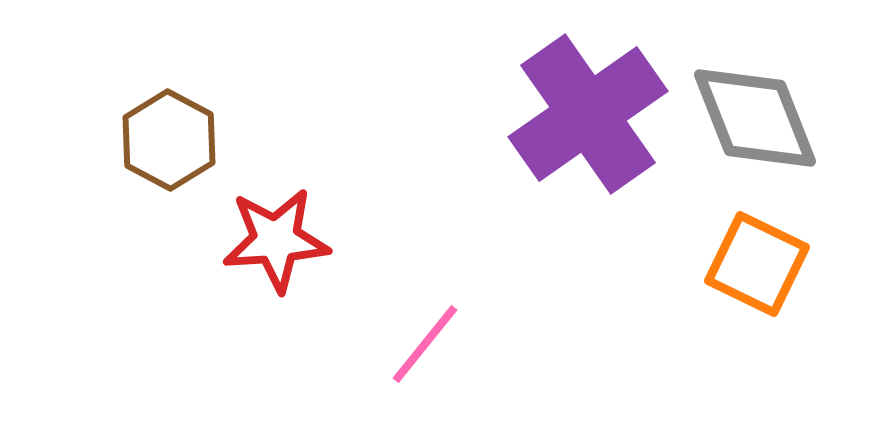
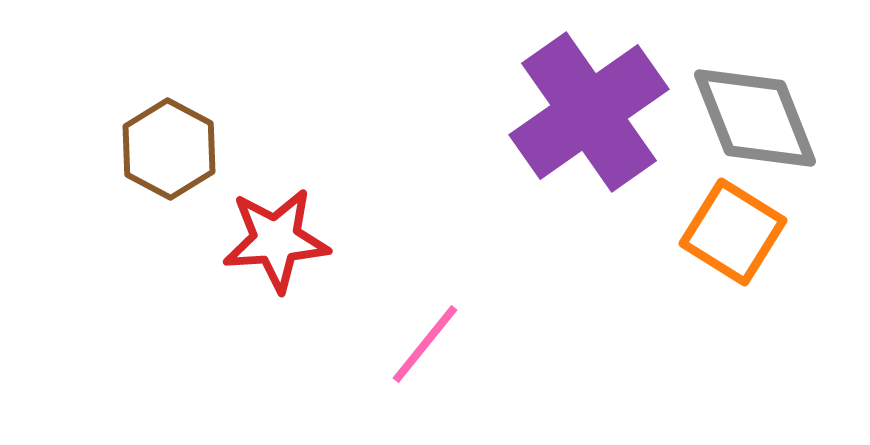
purple cross: moved 1 px right, 2 px up
brown hexagon: moved 9 px down
orange square: moved 24 px left, 32 px up; rotated 6 degrees clockwise
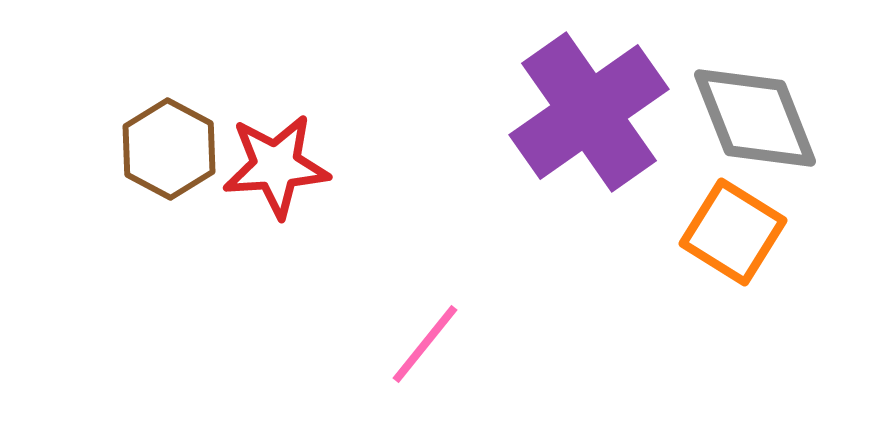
red star: moved 74 px up
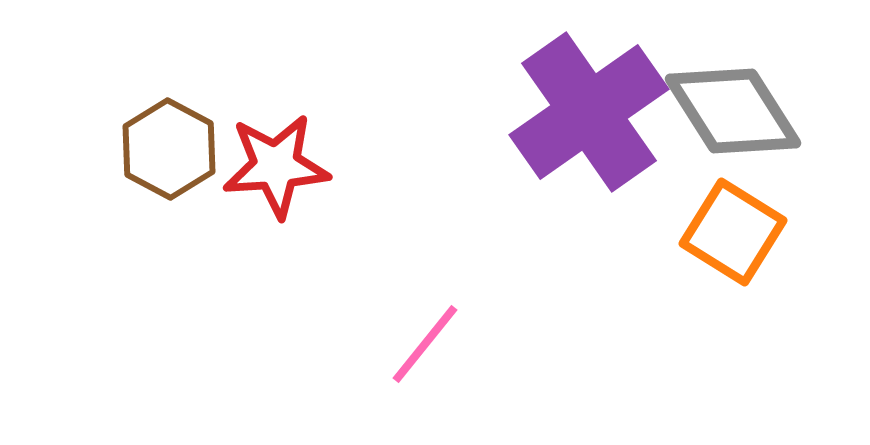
gray diamond: moved 22 px left, 7 px up; rotated 11 degrees counterclockwise
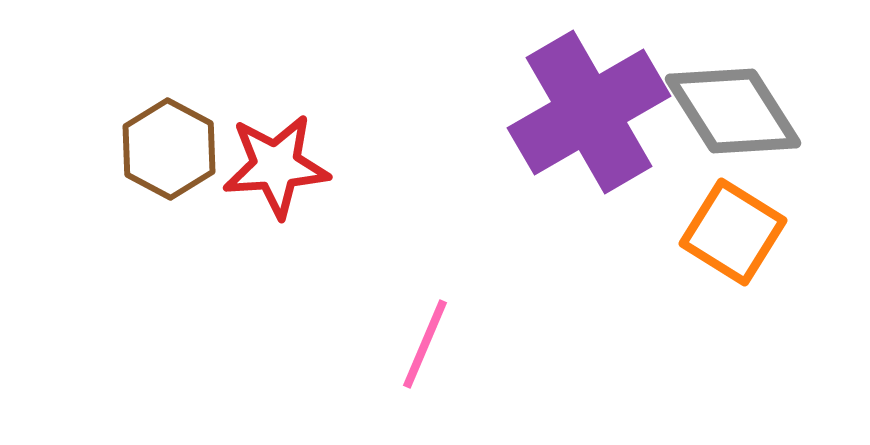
purple cross: rotated 5 degrees clockwise
pink line: rotated 16 degrees counterclockwise
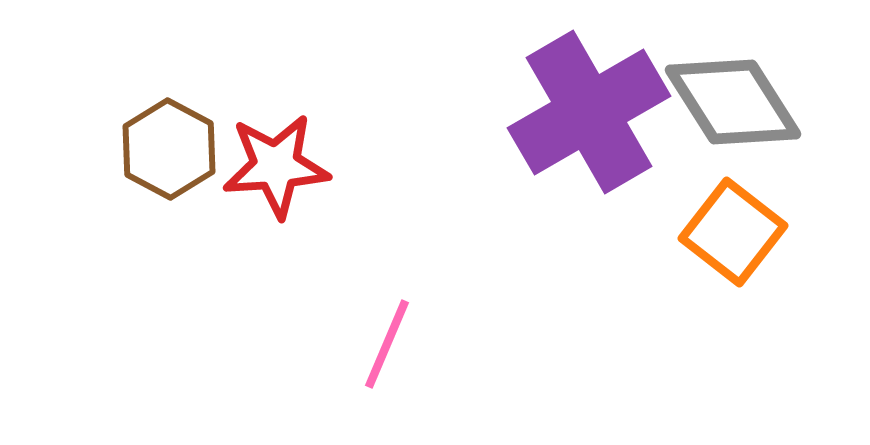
gray diamond: moved 9 px up
orange square: rotated 6 degrees clockwise
pink line: moved 38 px left
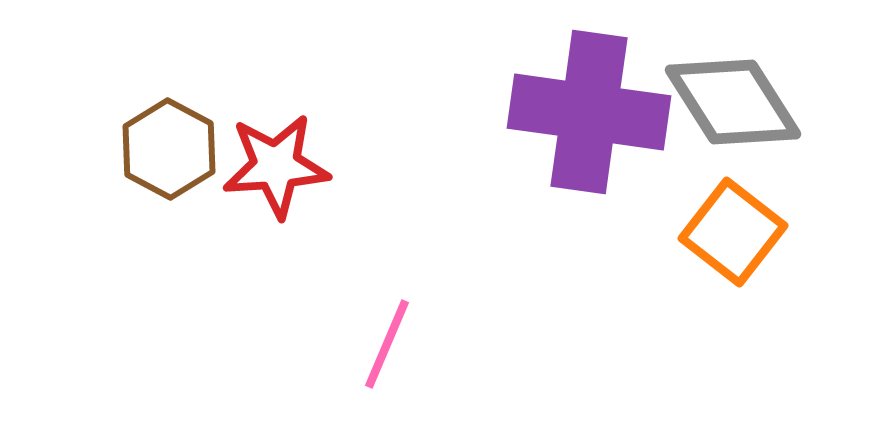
purple cross: rotated 38 degrees clockwise
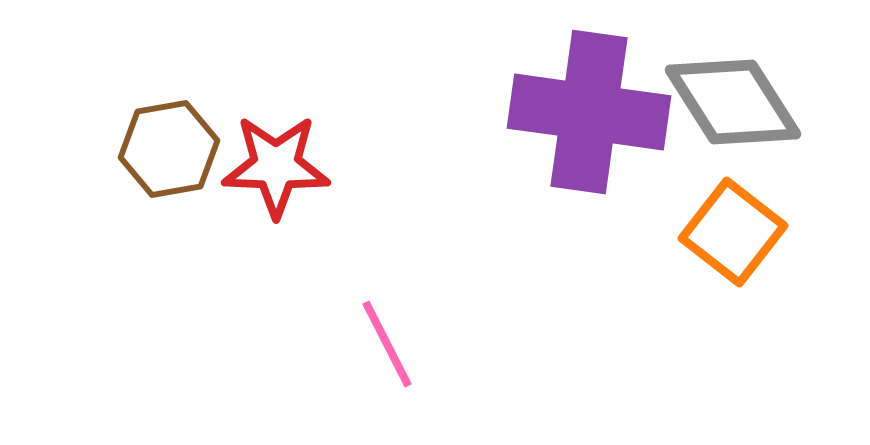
brown hexagon: rotated 22 degrees clockwise
red star: rotated 6 degrees clockwise
pink line: rotated 50 degrees counterclockwise
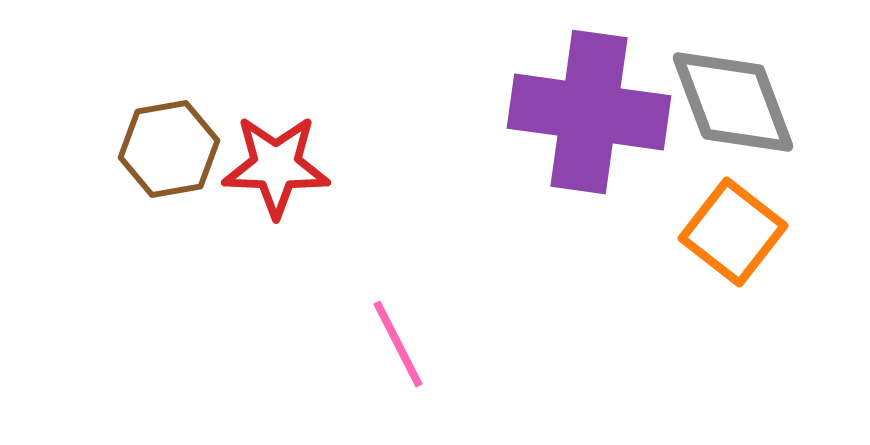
gray diamond: rotated 12 degrees clockwise
pink line: moved 11 px right
